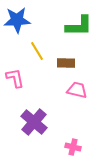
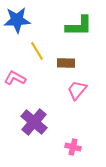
pink L-shape: rotated 50 degrees counterclockwise
pink trapezoid: rotated 65 degrees counterclockwise
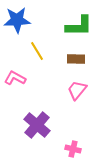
brown rectangle: moved 10 px right, 4 px up
purple cross: moved 3 px right, 3 px down
pink cross: moved 2 px down
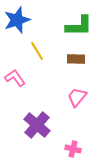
blue star: rotated 16 degrees counterclockwise
pink L-shape: rotated 25 degrees clockwise
pink trapezoid: moved 7 px down
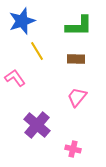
blue star: moved 5 px right, 1 px down
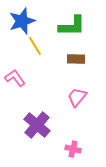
green L-shape: moved 7 px left
yellow line: moved 2 px left, 5 px up
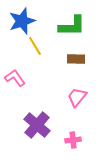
pink cross: moved 9 px up; rotated 21 degrees counterclockwise
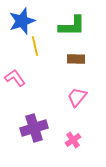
yellow line: rotated 18 degrees clockwise
purple cross: moved 3 px left, 3 px down; rotated 32 degrees clockwise
pink cross: rotated 28 degrees counterclockwise
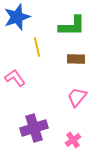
blue star: moved 5 px left, 4 px up
yellow line: moved 2 px right, 1 px down
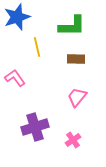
purple cross: moved 1 px right, 1 px up
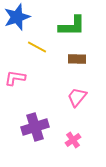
yellow line: rotated 48 degrees counterclockwise
brown rectangle: moved 1 px right
pink L-shape: rotated 45 degrees counterclockwise
